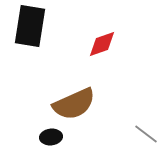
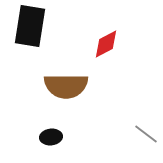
red diamond: moved 4 px right; rotated 8 degrees counterclockwise
brown semicircle: moved 8 px left, 18 px up; rotated 24 degrees clockwise
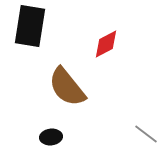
brown semicircle: moved 1 px right, 1 px down; rotated 51 degrees clockwise
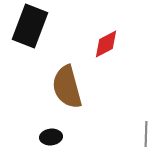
black rectangle: rotated 12 degrees clockwise
brown semicircle: rotated 24 degrees clockwise
gray line: rotated 55 degrees clockwise
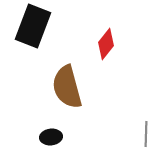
black rectangle: moved 3 px right
red diamond: rotated 24 degrees counterclockwise
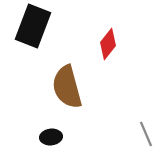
red diamond: moved 2 px right
gray line: rotated 25 degrees counterclockwise
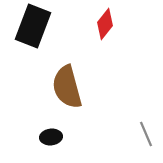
red diamond: moved 3 px left, 20 px up
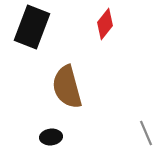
black rectangle: moved 1 px left, 1 px down
gray line: moved 1 px up
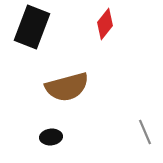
brown semicircle: rotated 90 degrees counterclockwise
gray line: moved 1 px left, 1 px up
